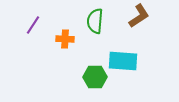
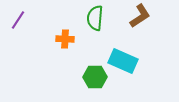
brown L-shape: moved 1 px right
green semicircle: moved 3 px up
purple line: moved 15 px left, 5 px up
cyan rectangle: rotated 20 degrees clockwise
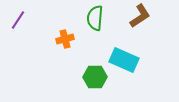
orange cross: rotated 18 degrees counterclockwise
cyan rectangle: moved 1 px right, 1 px up
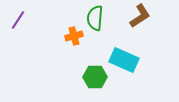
orange cross: moved 9 px right, 3 px up
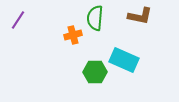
brown L-shape: rotated 45 degrees clockwise
orange cross: moved 1 px left, 1 px up
green hexagon: moved 5 px up
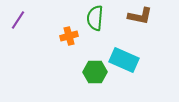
orange cross: moved 4 px left, 1 px down
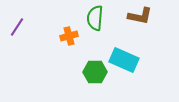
purple line: moved 1 px left, 7 px down
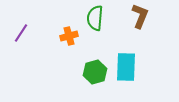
brown L-shape: rotated 80 degrees counterclockwise
purple line: moved 4 px right, 6 px down
cyan rectangle: moved 2 px right, 7 px down; rotated 68 degrees clockwise
green hexagon: rotated 15 degrees counterclockwise
